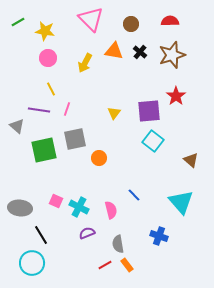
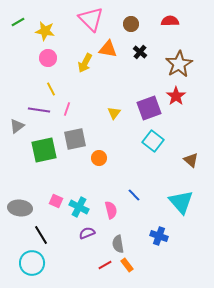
orange triangle: moved 6 px left, 2 px up
brown star: moved 7 px right, 9 px down; rotated 12 degrees counterclockwise
purple square: moved 3 px up; rotated 15 degrees counterclockwise
gray triangle: rotated 42 degrees clockwise
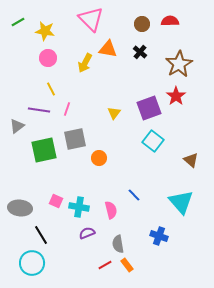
brown circle: moved 11 px right
cyan cross: rotated 18 degrees counterclockwise
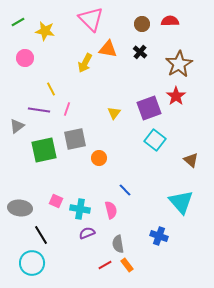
pink circle: moved 23 px left
cyan square: moved 2 px right, 1 px up
blue line: moved 9 px left, 5 px up
cyan cross: moved 1 px right, 2 px down
